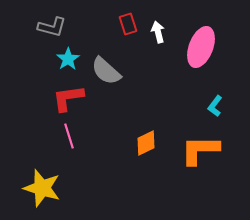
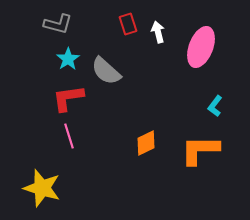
gray L-shape: moved 6 px right, 3 px up
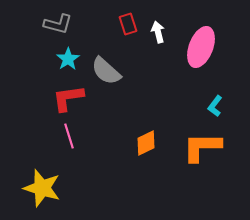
orange L-shape: moved 2 px right, 3 px up
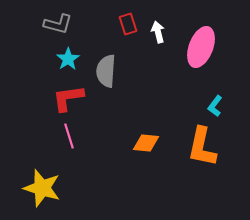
gray semicircle: rotated 52 degrees clockwise
orange diamond: rotated 32 degrees clockwise
orange L-shape: rotated 78 degrees counterclockwise
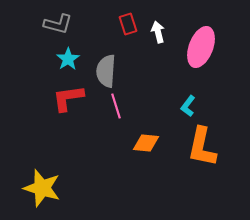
cyan L-shape: moved 27 px left
pink line: moved 47 px right, 30 px up
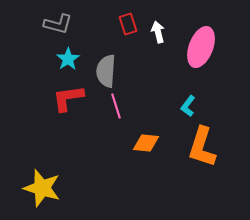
orange L-shape: rotated 6 degrees clockwise
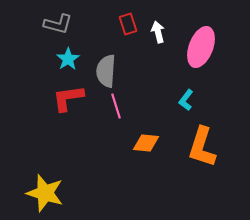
cyan L-shape: moved 2 px left, 6 px up
yellow star: moved 3 px right, 5 px down
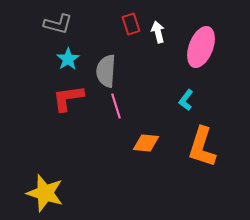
red rectangle: moved 3 px right
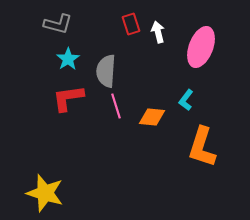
orange diamond: moved 6 px right, 26 px up
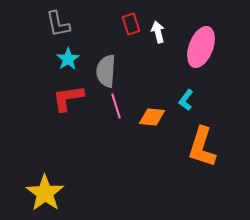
gray L-shape: rotated 64 degrees clockwise
yellow star: rotated 18 degrees clockwise
